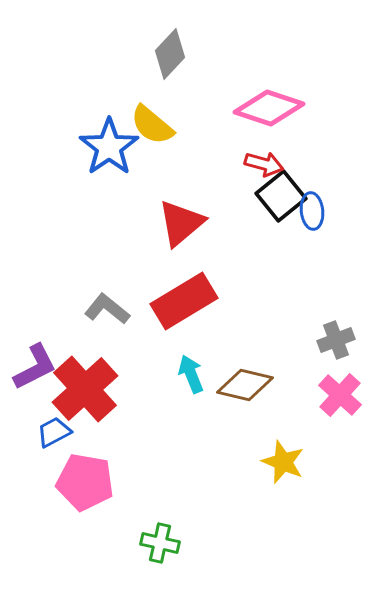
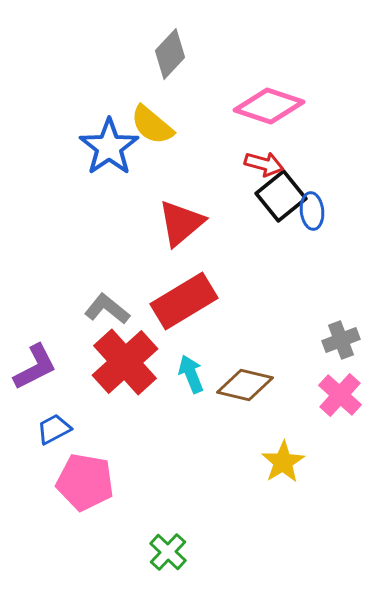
pink diamond: moved 2 px up
gray cross: moved 5 px right
red cross: moved 40 px right, 27 px up
blue trapezoid: moved 3 px up
yellow star: rotated 18 degrees clockwise
green cross: moved 8 px right, 9 px down; rotated 30 degrees clockwise
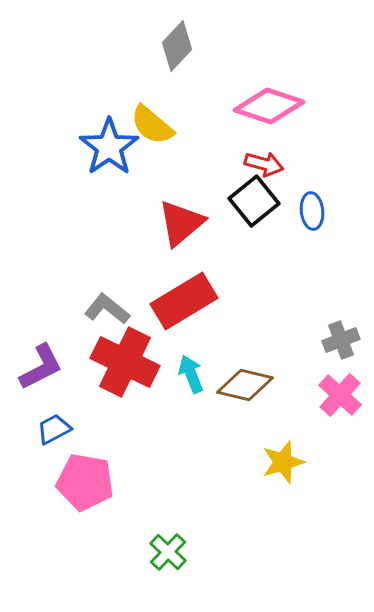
gray diamond: moved 7 px right, 8 px up
black square: moved 27 px left, 5 px down
red cross: rotated 22 degrees counterclockwise
purple L-shape: moved 6 px right
yellow star: rotated 15 degrees clockwise
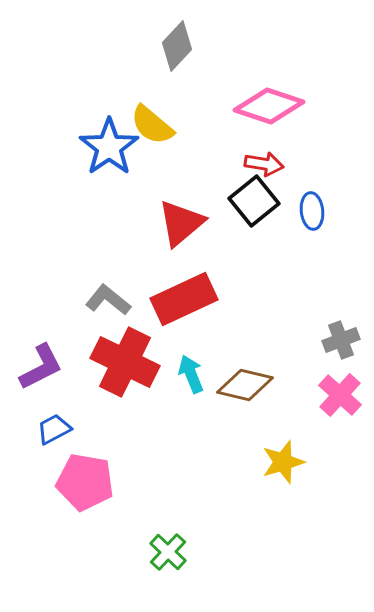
red arrow: rotated 6 degrees counterclockwise
red rectangle: moved 2 px up; rotated 6 degrees clockwise
gray L-shape: moved 1 px right, 9 px up
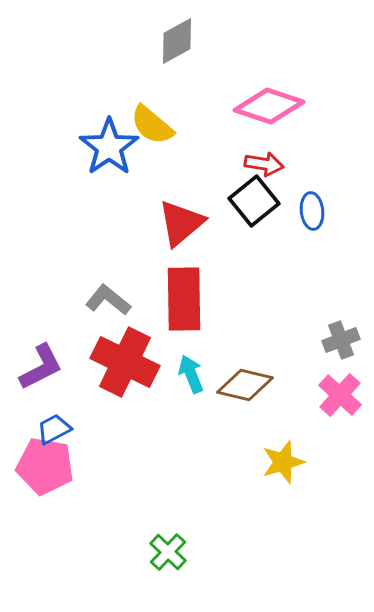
gray diamond: moved 5 px up; rotated 18 degrees clockwise
red rectangle: rotated 66 degrees counterclockwise
pink pentagon: moved 40 px left, 16 px up
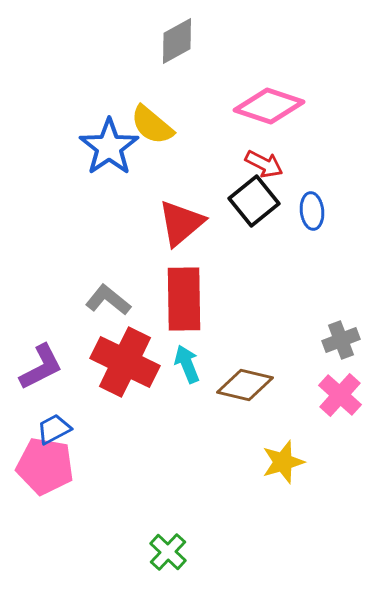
red arrow: rotated 18 degrees clockwise
cyan arrow: moved 4 px left, 10 px up
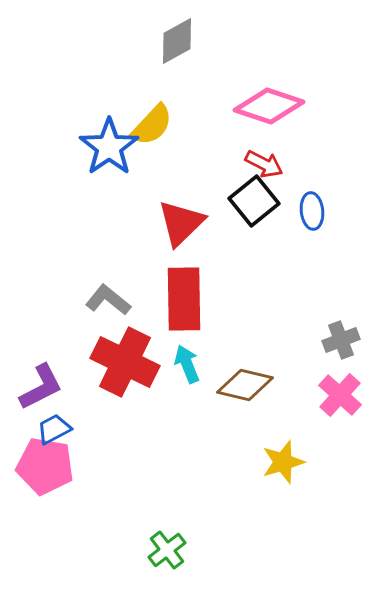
yellow semicircle: rotated 87 degrees counterclockwise
red triangle: rotated 4 degrees counterclockwise
purple L-shape: moved 20 px down
green cross: moved 1 px left, 2 px up; rotated 9 degrees clockwise
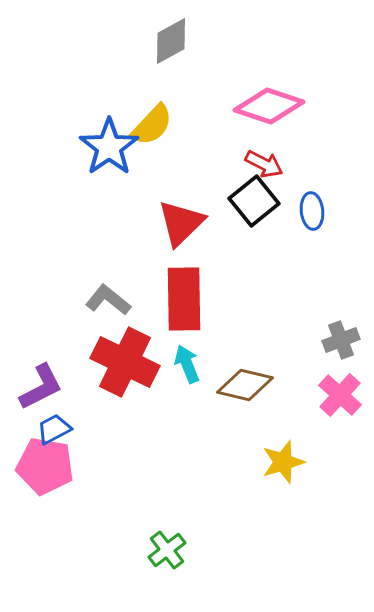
gray diamond: moved 6 px left
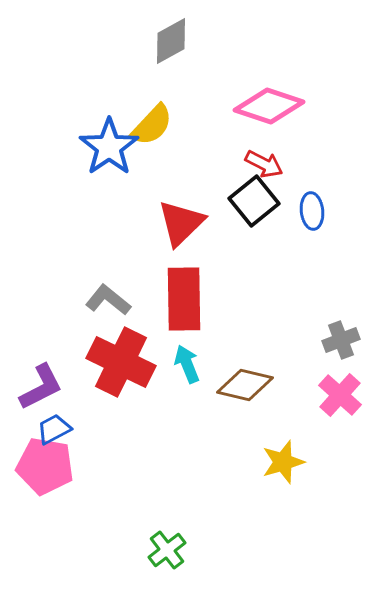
red cross: moved 4 px left
